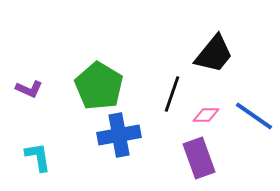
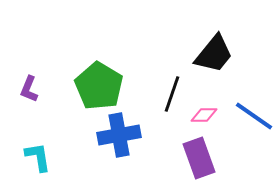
purple L-shape: rotated 88 degrees clockwise
pink diamond: moved 2 px left
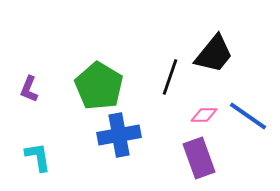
black line: moved 2 px left, 17 px up
blue line: moved 6 px left
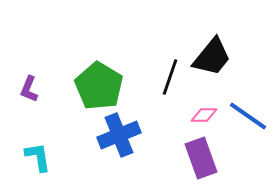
black trapezoid: moved 2 px left, 3 px down
blue cross: rotated 12 degrees counterclockwise
purple rectangle: moved 2 px right
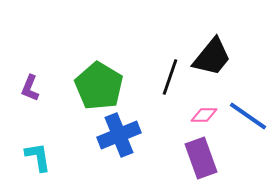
purple L-shape: moved 1 px right, 1 px up
